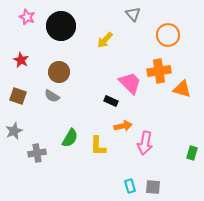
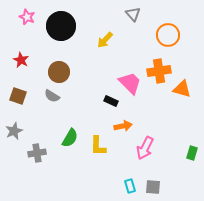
pink arrow: moved 5 px down; rotated 15 degrees clockwise
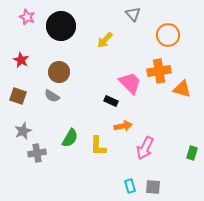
gray star: moved 9 px right
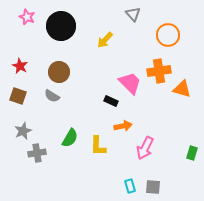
red star: moved 1 px left, 6 px down
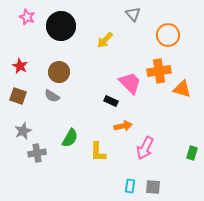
yellow L-shape: moved 6 px down
cyan rectangle: rotated 24 degrees clockwise
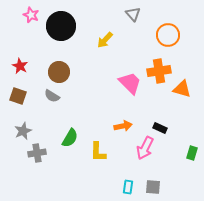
pink star: moved 4 px right, 2 px up
black rectangle: moved 49 px right, 27 px down
cyan rectangle: moved 2 px left, 1 px down
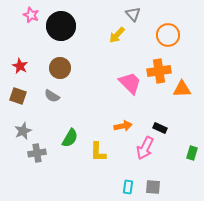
yellow arrow: moved 12 px right, 5 px up
brown circle: moved 1 px right, 4 px up
orange triangle: rotated 18 degrees counterclockwise
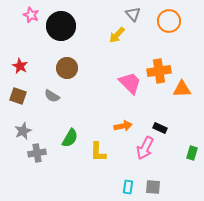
orange circle: moved 1 px right, 14 px up
brown circle: moved 7 px right
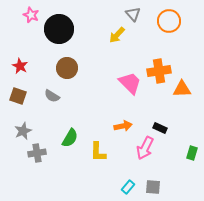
black circle: moved 2 px left, 3 px down
cyan rectangle: rotated 32 degrees clockwise
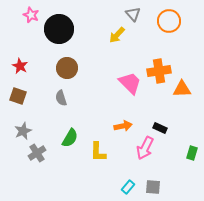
gray semicircle: moved 9 px right, 2 px down; rotated 42 degrees clockwise
gray cross: rotated 24 degrees counterclockwise
